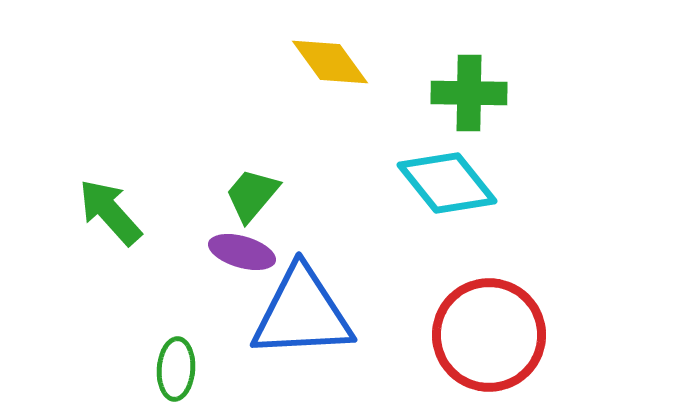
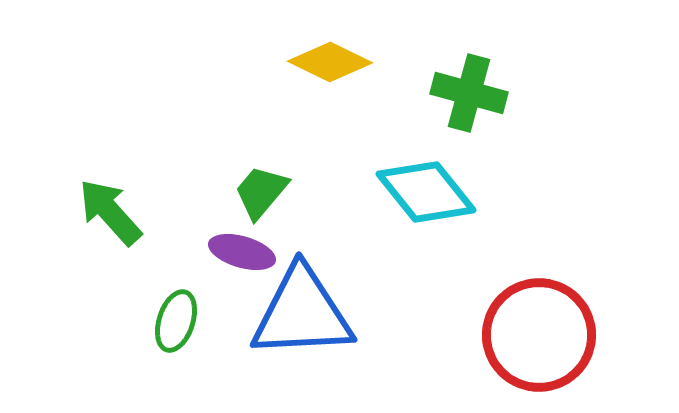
yellow diamond: rotated 28 degrees counterclockwise
green cross: rotated 14 degrees clockwise
cyan diamond: moved 21 px left, 9 px down
green trapezoid: moved 9 px right, 3 px up
red circle: moved 50 px right
green ellipse: moved 48 px up; rotated 14 degrees clockwise
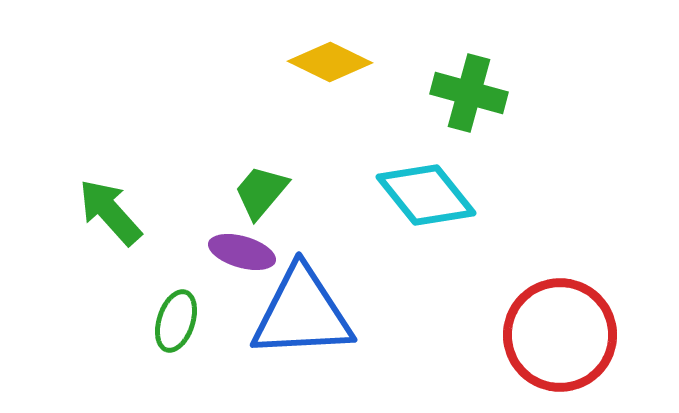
cyan diamond: moved 3 px down
red circle: moved 21 px right
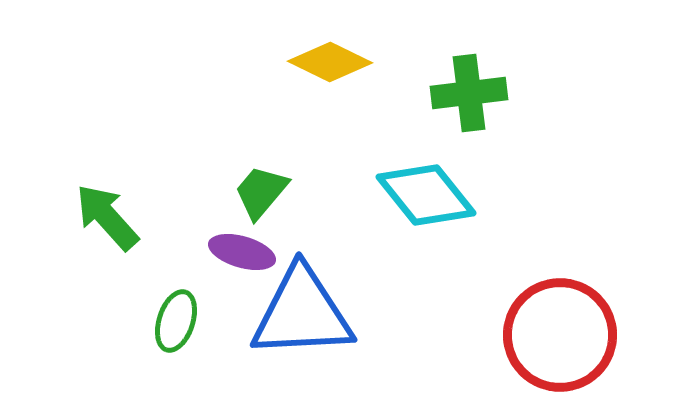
green cross: rotated 22 degrees counterclockwise
green arrow: moved 3 px left, 5 px down
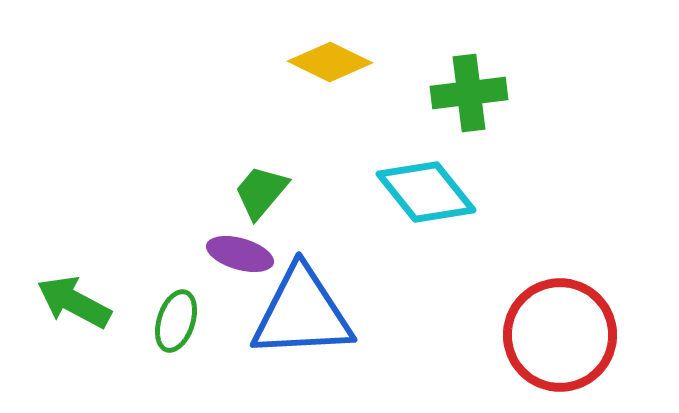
cyan diamond: moved 3 px up
green arrow: moved 33 px left, 85 px down; rotated 20 degrees counterclockwise
purple ellipse: moved 2 px left, 2 px down
